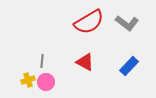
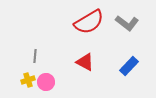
gray line: moved 7 px left, 5 px up
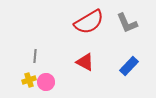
gray L-shape: rotated 30 degrees clockwise
yellow cross: moved 1 px right
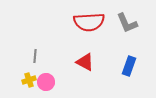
red semicircle: rotated 28 degrees clockwise
blue rectangle: rotated 24 degrees counterclockwise
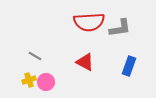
gray L-shape: moved 7 px left, 5 px down; rotated 75 degrees counterclockwise
gray line: rotated 64 degrees counterclockwise
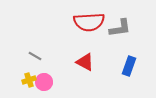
pink circle: moved 2 px left
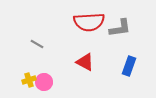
gray line: moved 2 px right, 12 px up
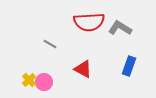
gray L-shape: rotated 140 degrees counterclockwise
gray line: moved 13 px right
red triangle: moved 2 px left, 7 px down
yellow cross: rotated 24 degrees counterclockwise
